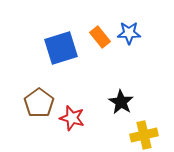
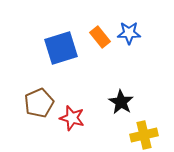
brown pentagon: rotated 12 degrees clockwise
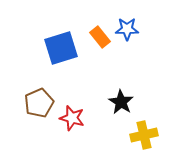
blue star: moved 2 px left, 4 px up
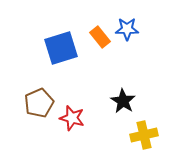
black star: moved 2 px right, 1 px up
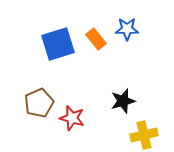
orange rectangle: moved 4 px left, 2 px down
blue square: moved 3 px left, 4 px up
black star: rotated 25 degrees clockwise
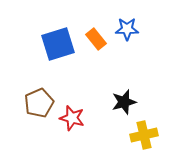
black star: moved 1 px right, 1 px down
